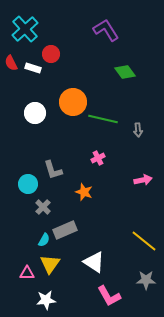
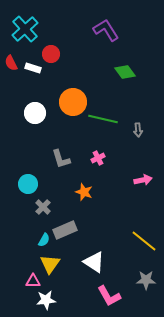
gray L-shape: moved 8 px right, 11 px up
pink triangle: moved 6 px right, 8 px down
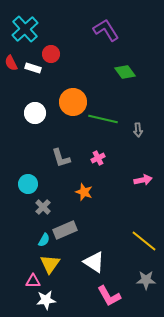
gray L-shape: moved 1 px up
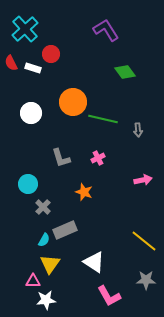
white circle: moved 4 px left
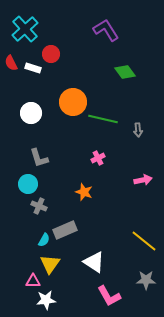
gray L-shape: moved 22 px left
gray cross: moved 4 px left, 1 px up; rotated 21 degrees counterclockwise
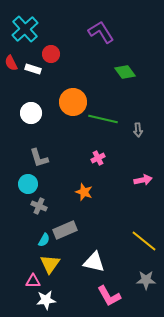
purple L-shape: moved 5 px left, 2 px down
white rectangle: moved 1 px down
white triangle: rotated 20 degrees counterclockwise
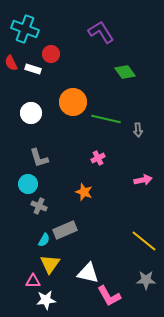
cyan cross: rotated 28 degrees counterclockwise
green line: moved 3 px right
white triangle: moved 6 px left, 11 px down
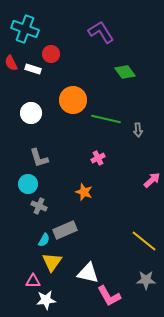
orange circle: moved 2 px up
pink arrow: moved 9 px right; rotated 30 degrees counterclockwise
yellow triangle: moved 2 px right, 2 px up
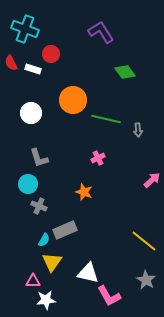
gray star: rotated 30 degrees clockwise
